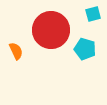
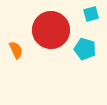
cyan square: moved 2 px left
orange semicircle: moved 1 px up
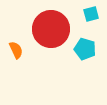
red circle: moved 1 px up
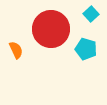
cyan square: rotated 28 degrees counterclockwise
cyan pentagon: moved 1 px right
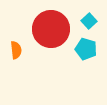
cyan square: moved 2 px left, 7 px down
orange semicircle: rotated 18 degrees clockwise
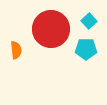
cyan pentagon: rotated 15 degrees counterclockwise
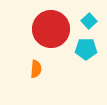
orange semicircle: moved 20 px right, 19 px down; rotated 12 degrees clockwise
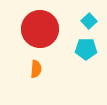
red circle: moved 11 px left
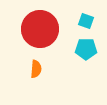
cyan square: moved 3 px left; rotated 28 degrees counterclockwise
